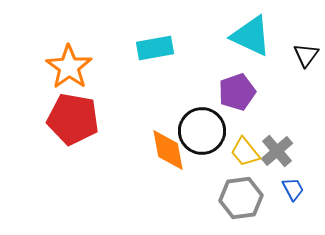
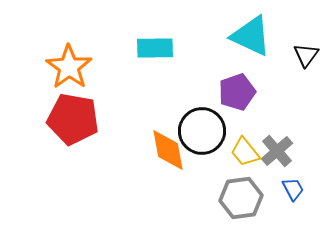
cyan rectangle: rotated 9 degrees clockwise
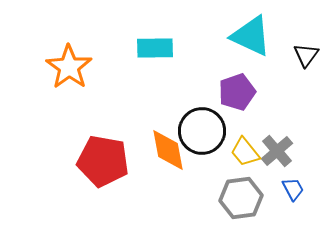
red pentagon: moved 30 px right, 42 px down
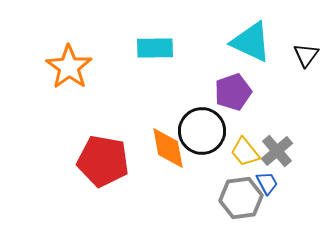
cyan triangle: moved 6 px down
purple pentagon: moved 4 px left
orange diamond: moved 2 px up
blue trapezoid: moved 26 px left, 6 px up
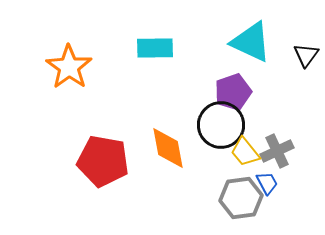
black circle: moved 19 px right, 6 px up
gray cross: rotated 16 degrees clockwise
